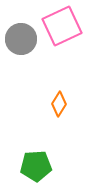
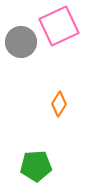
pink square: moved 3 px left
gray circle: moved 3 px down
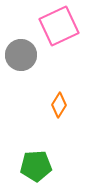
gray circle: moved 13 px down
orange diamond: moved 1 px down
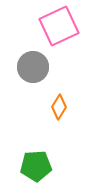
gray circle: moved 12 px right, 12 px down
orange diamond: moved 2 px down
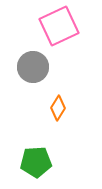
orange diamond: moved 1 px left, 1 px down
green pentagon: moved 4 px up
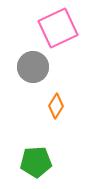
pink square: moved 1 px left, 2 px down
orange diamond: moved 2 px left, 2 px up
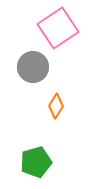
pink square: rotated 9 degrees counterclockwise
green pentagon: rotated 12 degrees counterclockwise
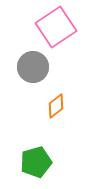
pink square: moved 2 px left, 1 px up
orange diamond: rotated 20 degrees clockwise
